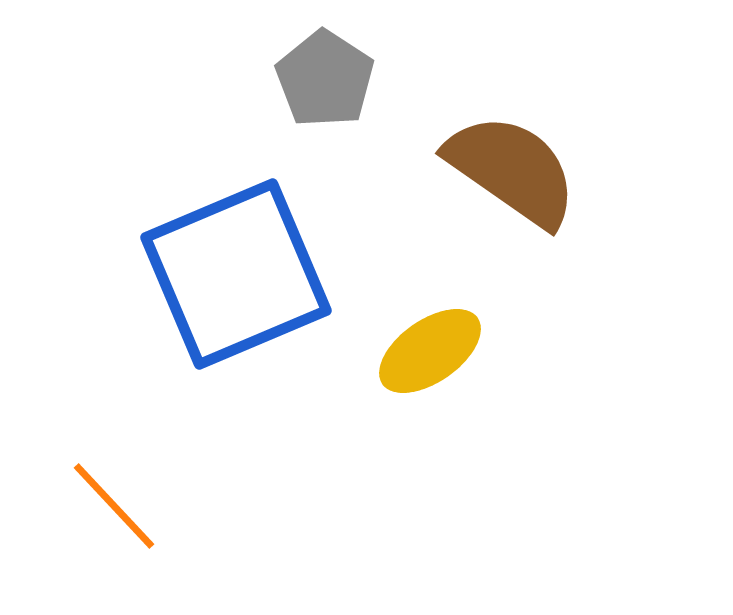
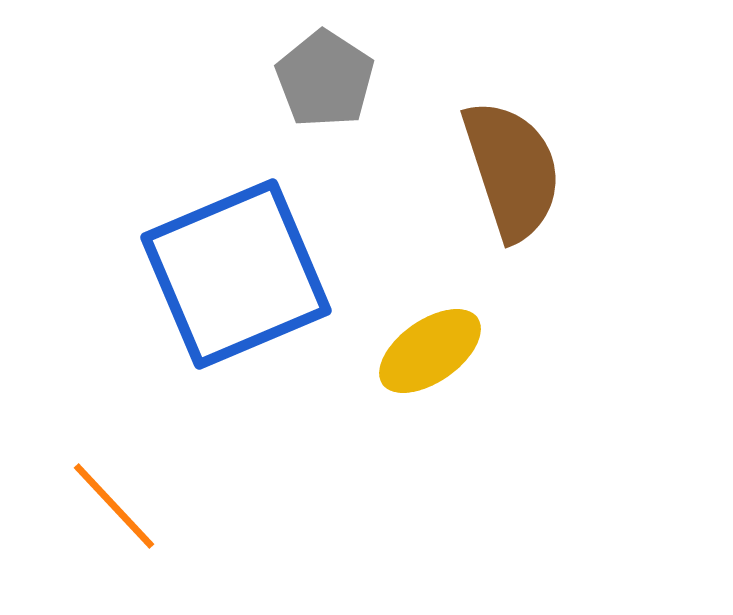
brown semicircle: rotated 37 degrees clockwise
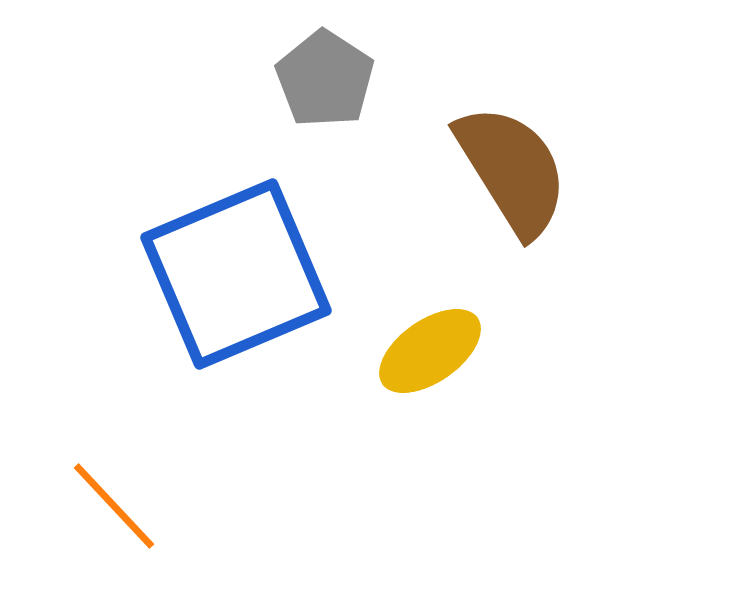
brown semicircle: rotated 14 degrees counterclockwise
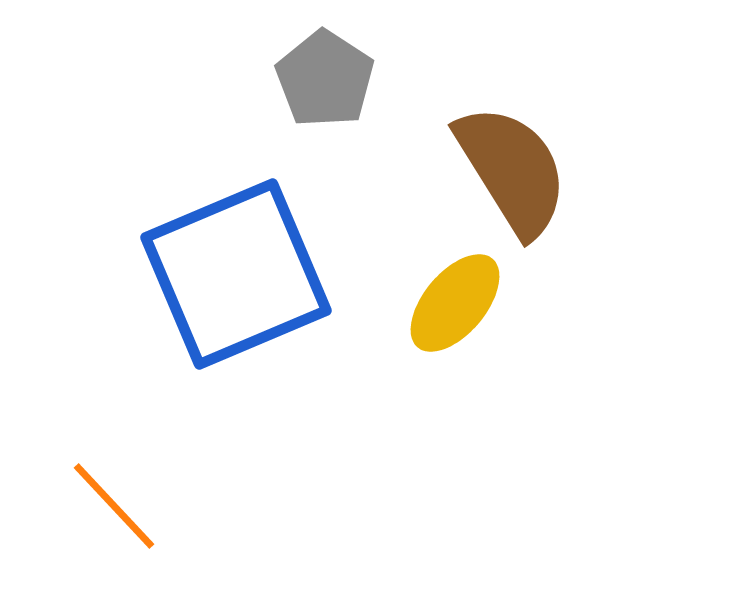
yellow ellipse: moved 25 px right, 48 px up; rotated 15 degrees counterclockwise
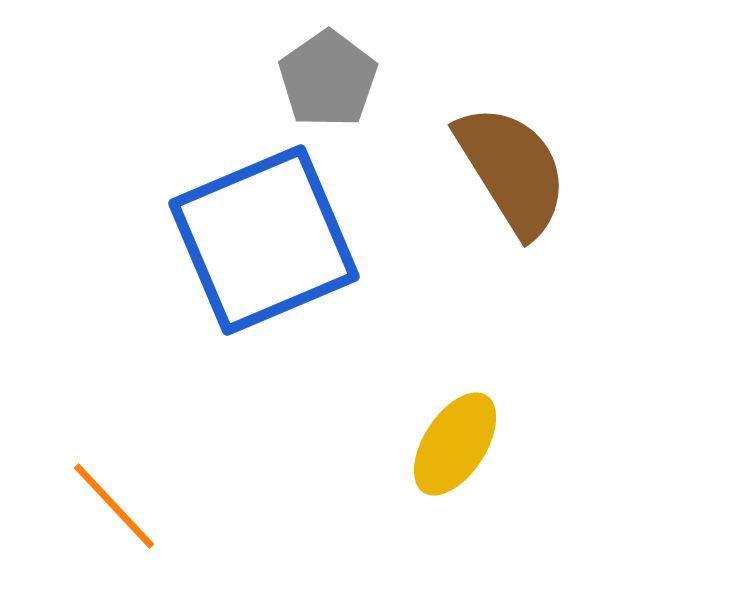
gray pentagon: moved 3 px right; rotated 4 degrees clockwise
blue square: moved 28 px right, 34 px up
yellow ellipse: moved 141 px down; rotated 7 degrees counterclockwise
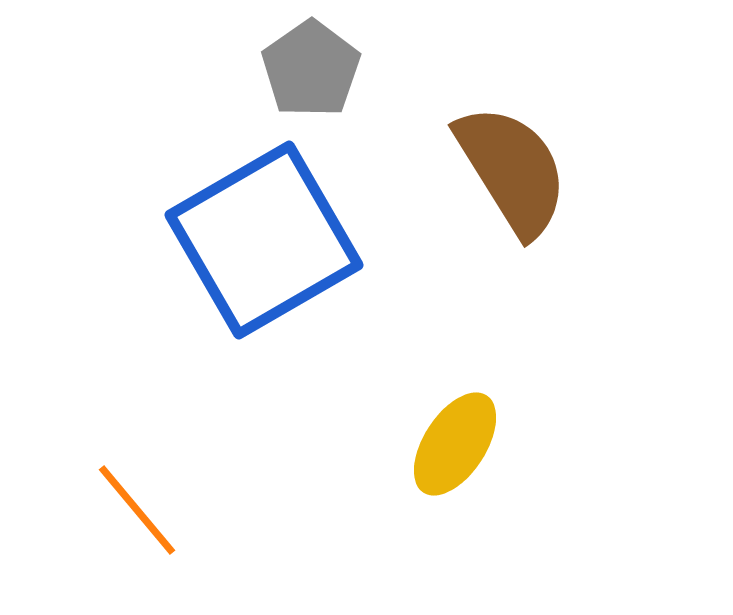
gray pentagon: moved 17 px left, 10 px up
blue square: rotated 7 degrees counterclockwise
orange line: moved 23 px right, 4 px down; rotated 3 degrees clockwise
